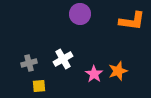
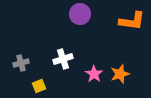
white cross: rotated 12 degrees clockwise
gray cross: moved 8 px left
orange star: moved 2 px right, 3 px down
yellow square: rotated 16 degrees counterclockwise
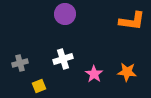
purple circle: moved 15 px left
gray cross: moved 1 px left
orange star: moved 7 px right, 2 px up; rotated 24 degrees clockwise
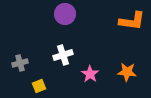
white cross: moved 4 px up
pink star: moved 4 px left
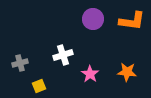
purple circle: moved 28 px right, 5 px down
